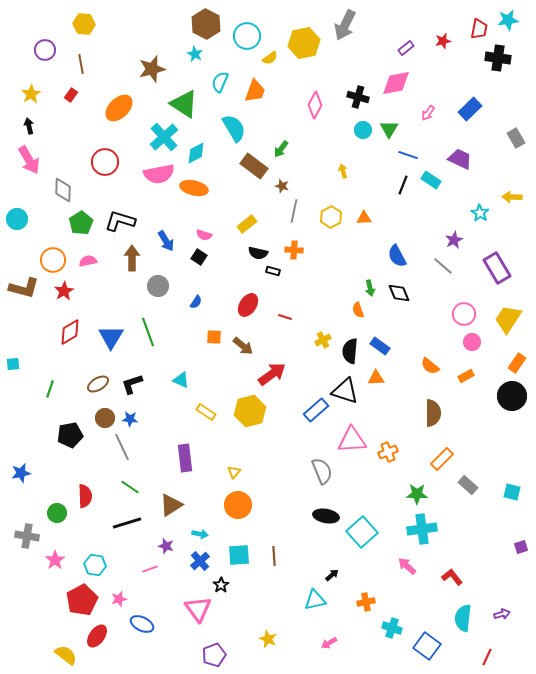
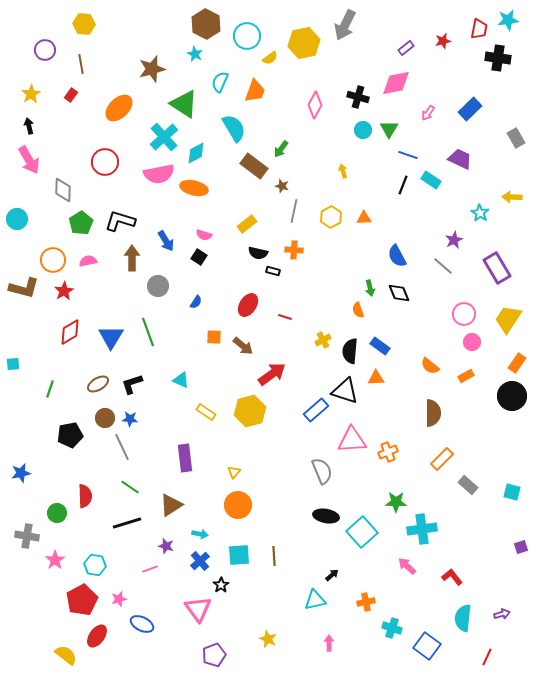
green star at (417, 494): moved 21 px left, 8 px down
pink arrow at (329, 643): rotated 119 degrees clockwise
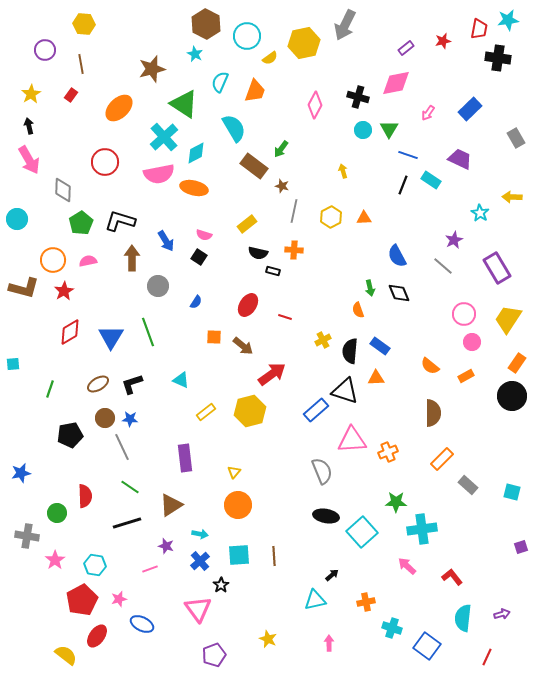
yellow rectangle at (206, 412): rotated 72 degrees counterclockwise
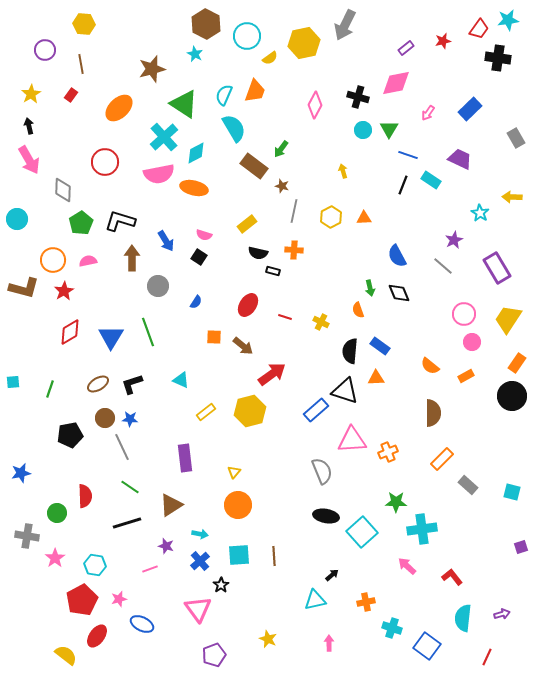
red trapezoid at (479, 29): rotated 25 degrees clockwise
cyan semicircle at (220, 82): moved 4 px right, 13 px down
yellow cross at (323, 340): moved 2 px left, 18 px up; rotated 35 degrees counterclockwise
cyan square at (13, 364): moved 18 px down
pink star at (55, 560): moved 2 px up
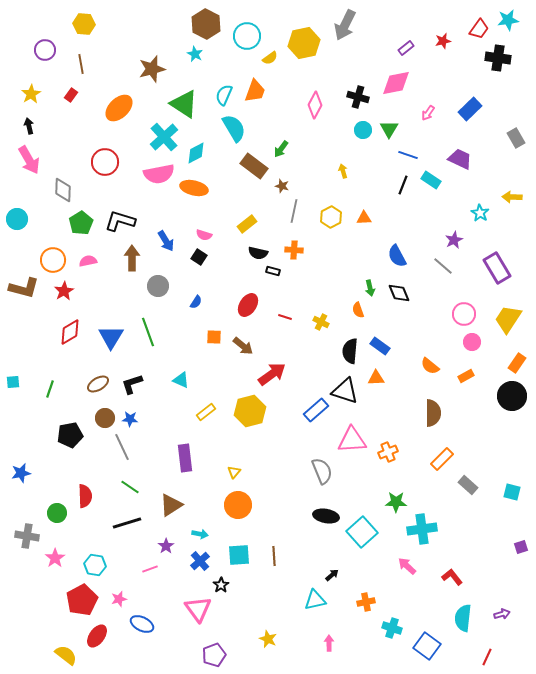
purple star at (166, 546): rotated 21 degrees clockwise
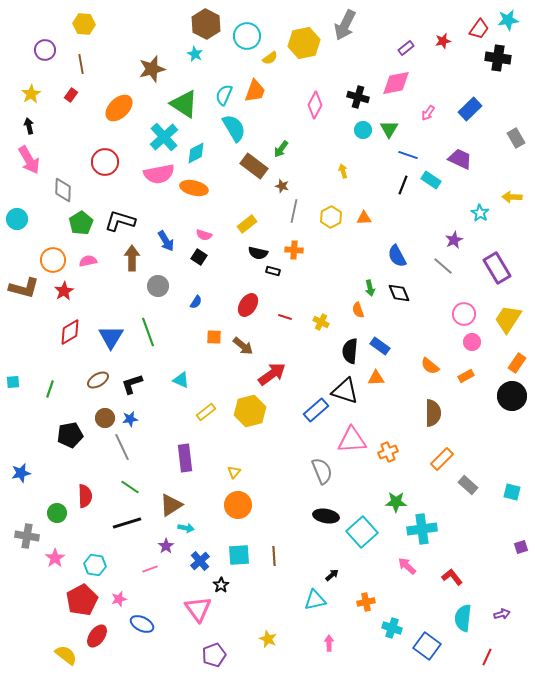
brown ellipse at (98, 384): moved 4 px up
blue star at (130, 419): rotated 14 degrees counterclockwise
cyan arrow at (200, 534): moved 14 px left, 6 px up
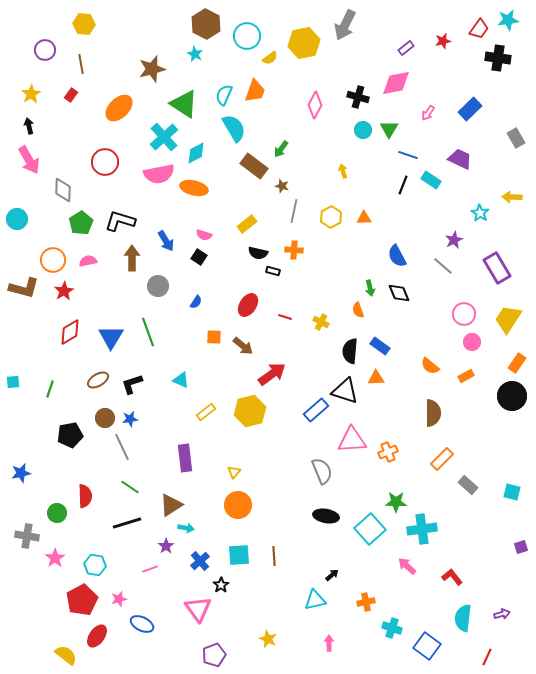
cyan square at (362, 532): moved 8 px right, 3 px up
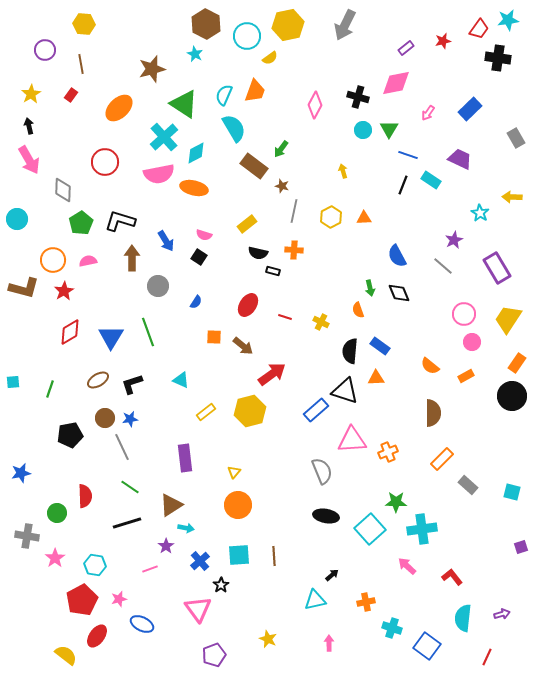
yellow hexagon at (304, 43): moved 16 px left, 18 px up
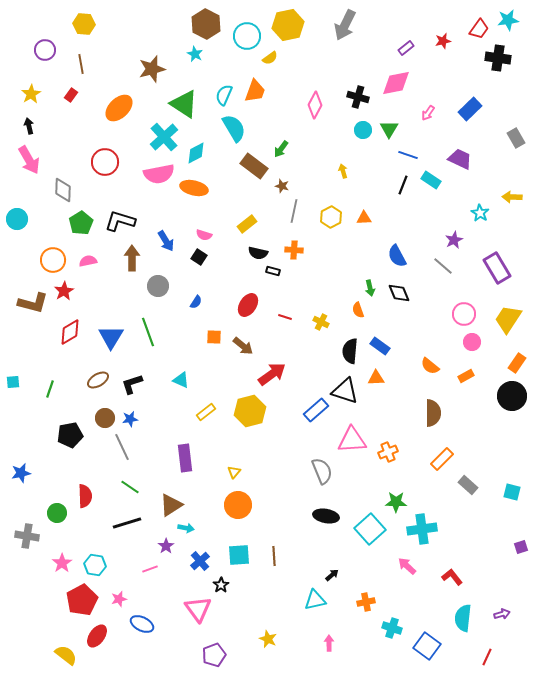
brown L-shape at (24, 288): moved 9 px right, 15 px down
pink star at (55, 558): moved 7 px right, 5 px down
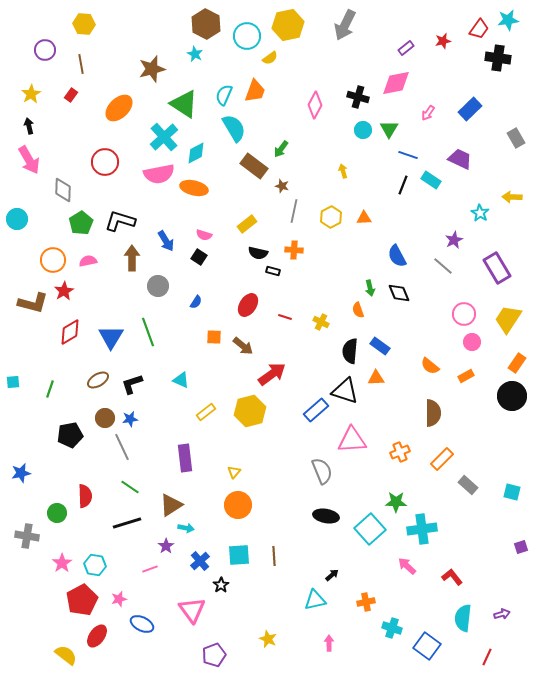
orange cross at (388, 452): moved 12 px right
pink triangle at (198, 609): moved 6 px left, 1 px down
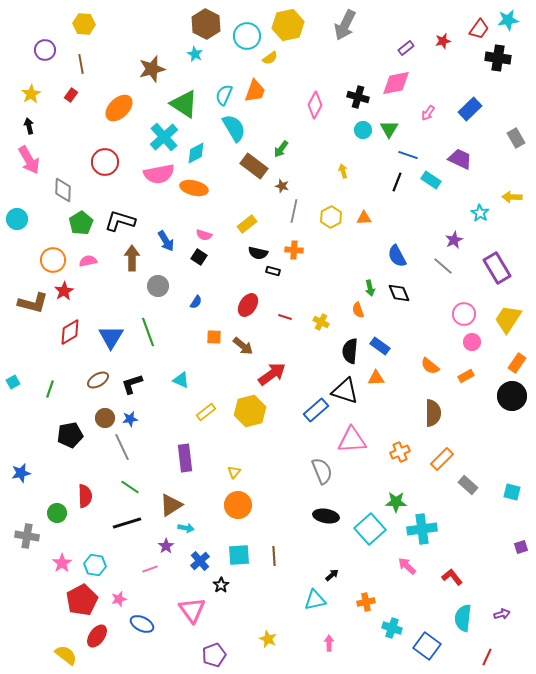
black line at (403, 185): moved 6 px left, 3 px up
cyan square at (13, 382): rotated 24 degrees counterclockwise
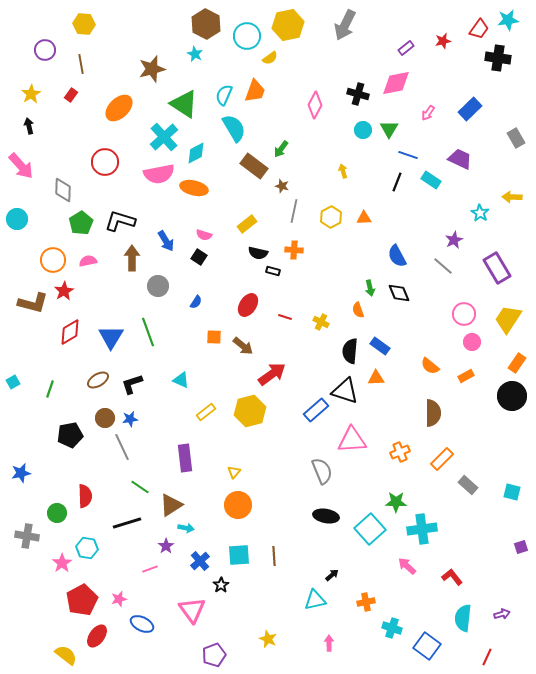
black cross at (358, 97): moved 3 px up
pink arrow at (29, 160): moved 8 px left, 6 px down; rotated 12 degrees counterclockwise
green line at (130, 487): moved 10 px right
cyan hexagon at (95, 565): moved 8 px left, 17 px up
